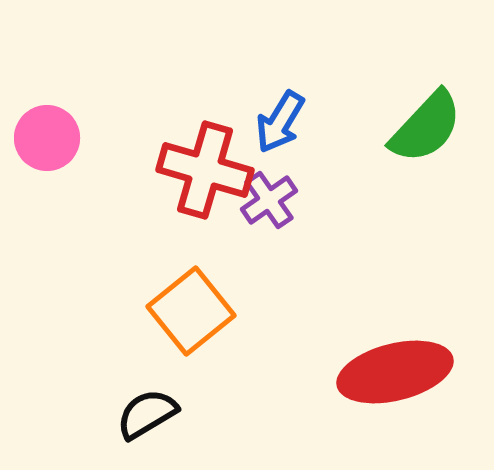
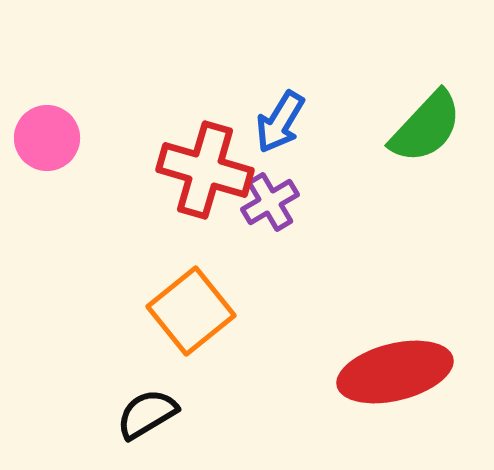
purple cross: moved 1 px right, 2 px down; rotated 4 degrees clockwise
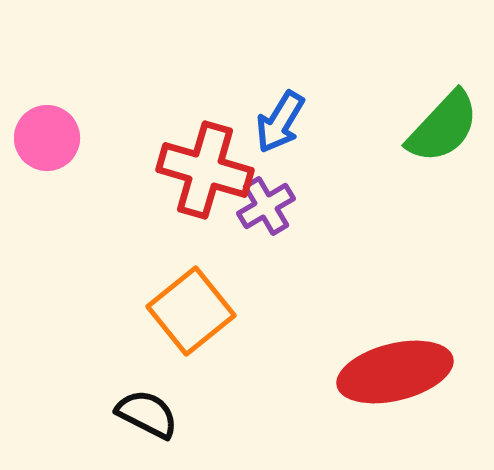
green semicircle: moved 17 px right
purple cross: moved 4 px left, 4 px down
black semicircle: rotated 58 degrees clockwise
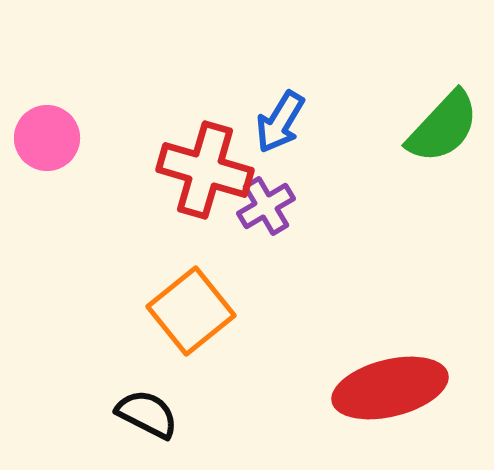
red ellipse: moved 5 px left, 16 px down
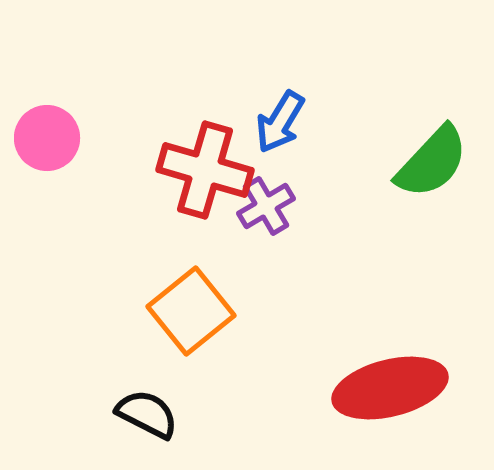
green semicircle: moved 11 px left, 35 px down
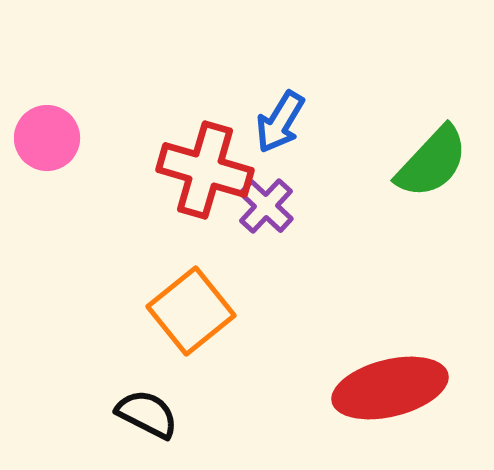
purple cross: rotated 16 degrees counterclockwise
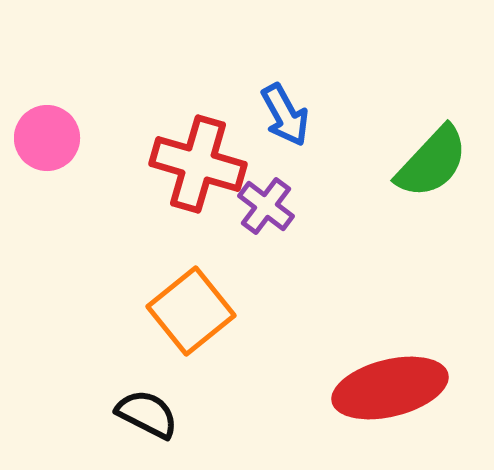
blue arrow: moved 5 px right, 7 px up; rotated 60 degrees counterclockwise
red cross: moved 7 px left, 6 px up
purple cross: rotated 6 degrees counterclockwise
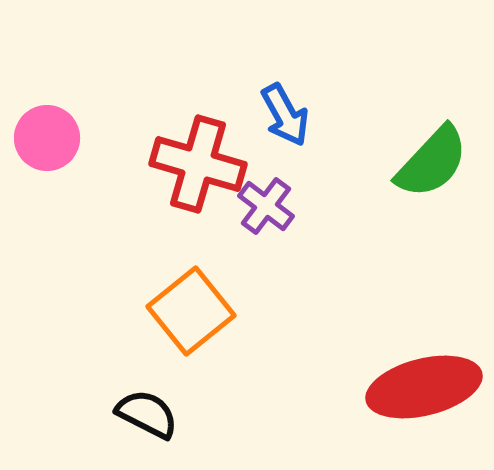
red ellipse: moved 34 px right, 1 px up
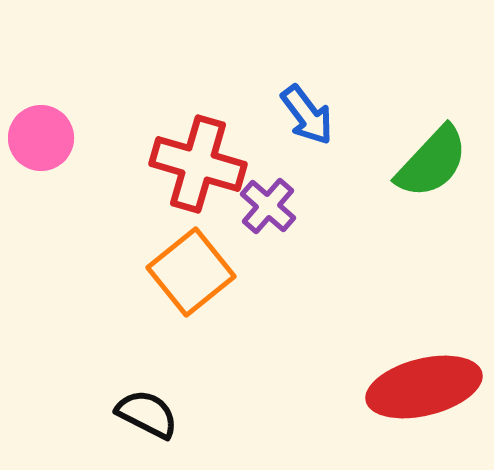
blue arrow: moved 22 px right; rotated 8 degrees counterclockwise
pink circle: moved 6 px left
purple cross: moved 2 px right; rotated 4 degrees clockwise
orange square: moved 39 px up
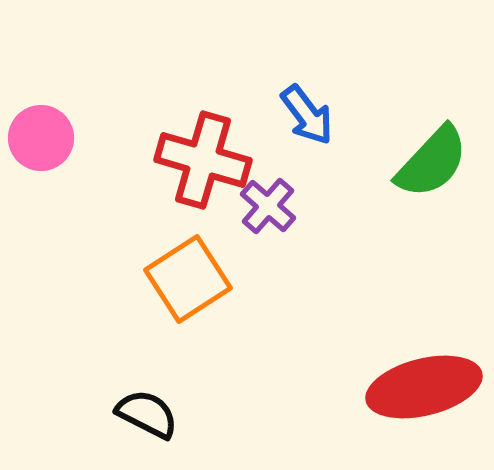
red cross: moved 5 px right, 4 px up
orange square: moved 3 px left, 7 px down; rotated 6 degrees clockwise
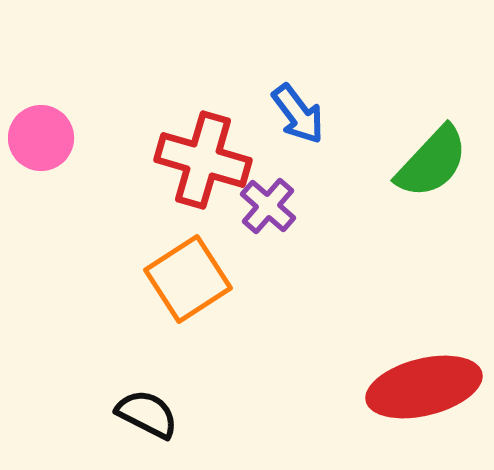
blue arrow: moved 9 px left, 1 px up
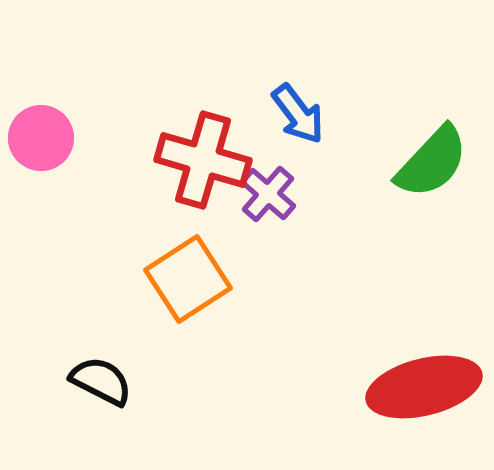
purple cross: moved 12 px up
black semicircle: moved 46 px left, 33 px up
